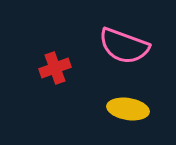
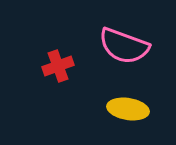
red cross: moved 3 px right, 2 px up
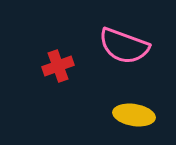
yellow ellipse: moved 6 px right, 6 px down
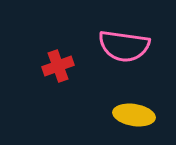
pink semicircle: rotated 12 degrees counterclockwise
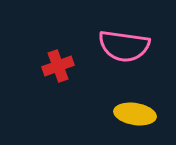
yellow ellipse: moved 1 px right, 1 px up
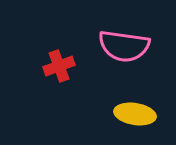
red cross: moved 1 px right
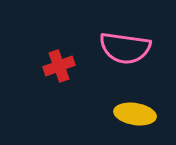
pink semicircle: moved 1 px right, 2 px down
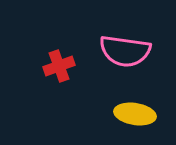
pink semicircle: moved 3 px down
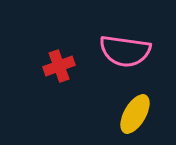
yellow ellipse: rotated 69 degrees counterclockwise
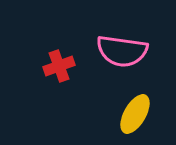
pink semicircle: moved 3 px left
